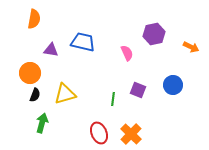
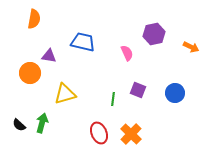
purple triangle: moved 2 px left, 6 px down
blue circle: moved 2 px right, 8 px down
black semicircle: moved 16 px left, 30 px down; rotated 112 degrees clockwise
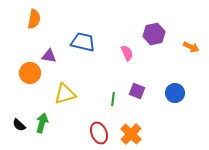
purple square: moved 1 px left, 1 px down
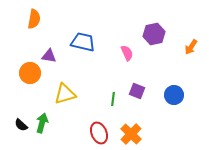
orange arrow: rotated 98 degrees clockwise
blue circle: moved 1 px left, 2 px down
black semicircle: moved 2 px right
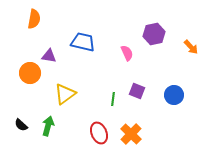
orange arrow: rotated 77 degrees counterclockwise
yellow triangle: rotated 20 degrees counterclockwise
green arrow: moved 6 px right, 3 px down
